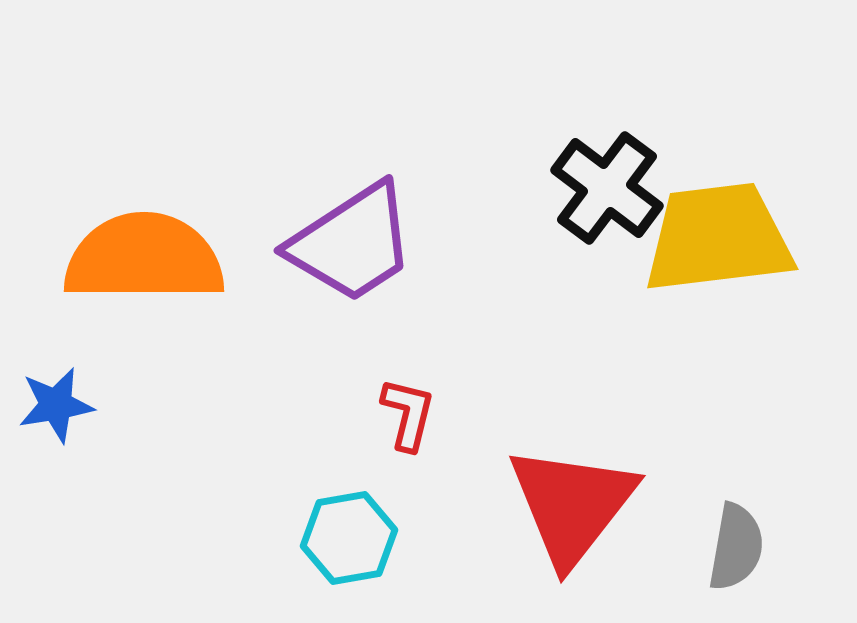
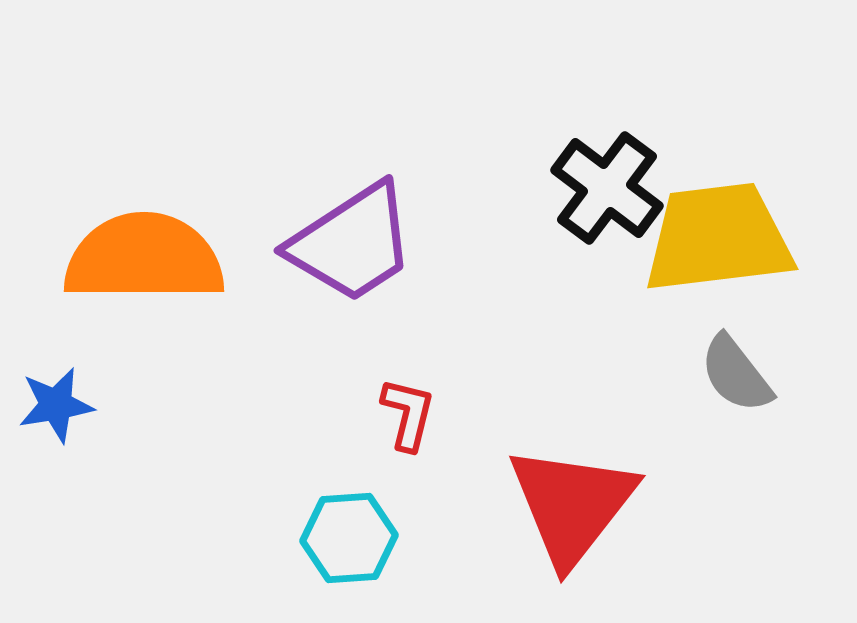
cyan hexagon: rotated 6 degrees clockwise
gray semicircle: moved 173 px up; rotated 132 degrees clockwise
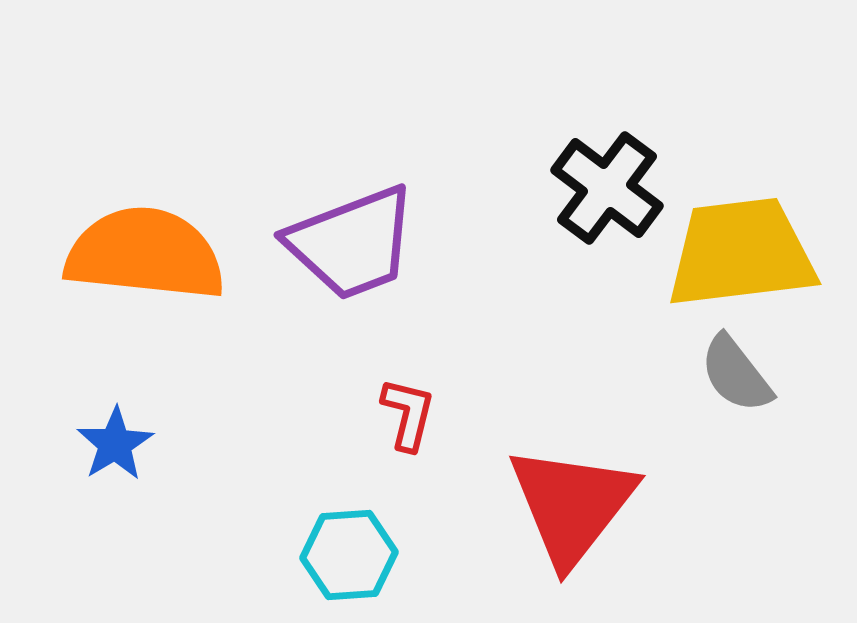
yellow trapezoid: moved 23 px right, 15 px down
purple trapezoid: rotated 12 degrees clockwise
orange semicircle: moved 1 px right, 4 px up; rotated 6 degrees clockwise
blue star: moved 59 px right, 39 px down; rotated 22 degrees counterclockwise
cyan hexagon: moved 17 px down
